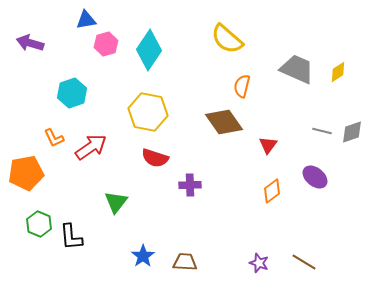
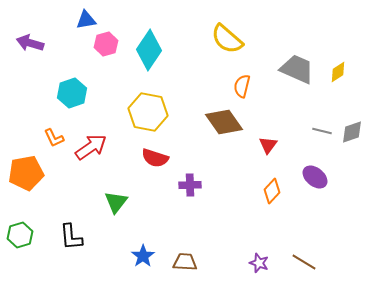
orange diamond: rotated 10 degrees counterclockwise
green hexagon: moved 19 px left, 11 px down; rotated 20 degrees clockwise
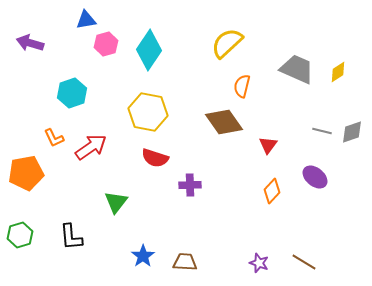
yellow semicircle: moved 4 px down; rotated 96 degrees clockwise
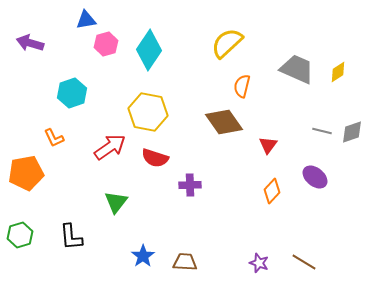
red arrow: moved 19 px right
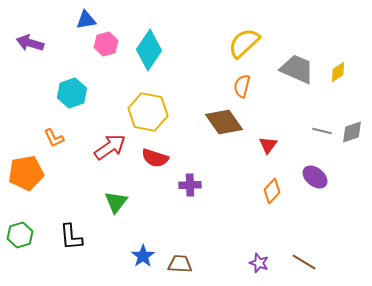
yellow semicircle: moved 17 px right
brown trapezoid: moved 5 px left, 2 px down
